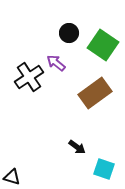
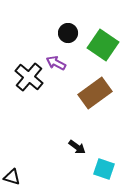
black circle: moved 1 px left
purple arrow: rotated 12 degrees counterclockwise
black cross: rotated 16 degrees counterclockwise
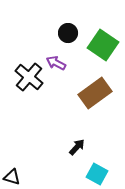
black arrow: rotated 84 degrees counterclockwise
cyan square: moved 7 px left, 5 px down; rotated 10 degrees clockwise
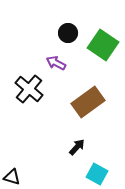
black cross: moved 12 px down
brown rectangle: moved 7 px left, 9 px down
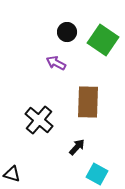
black circle: moved 1 px left, 1 px up
green square: moved 5 px up
black cross: moved 10 px right, 31 px down
brown rectangle: rotated 52 degrees counterclockwise
black triangle: moved 3 px up
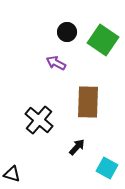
cyan square: moved 10 px right, 6 px up
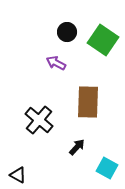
black triangle: moved 6 px right, 1 px down; rotated 12 degrees clockwise
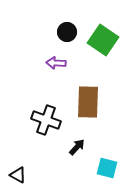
purple arrow: rotated 24 degrees counterclockwise
black cross: moved 7 px right; rotated 20 degrees counterclockwise
cyan square: rotated 15 degrees counterclockwise
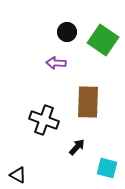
black cross: moved 2 px left
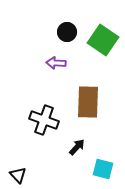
cyan square: moved 4 px left, 1 px down
black triangle: rotated 18 degrees clockwise
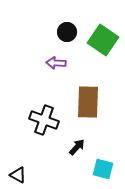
black triangle: rotated 18 degrees counterclockwise
